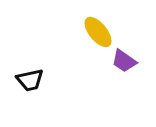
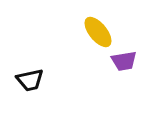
purple trapezoid: rotated 44 degrees counterclockwise
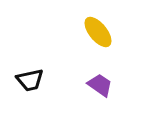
purple trapezoid: moved 24 px left, 24 px down; rotated 136 degrees counterclockwise
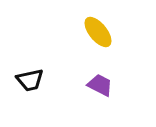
purple trapezoid: rotated 8 degrees counterclockwise
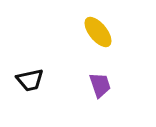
purple trapezoid: rotated 44 degrees clockwise
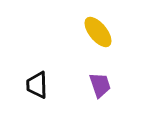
black trapezoid: moved 7 px right, 5 px down; rotated 100 degrees clockwise
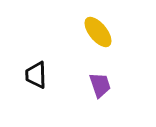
black trapezoid: moved 1 px left, 10 px up
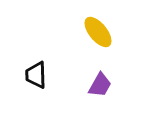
purple trapezoid: rotated 48 degrees clockwise
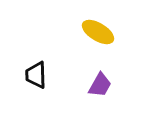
yellow ellipse: rotated 20 degrees counterclockwise
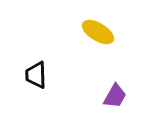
purple trapezoid: moved 15 px right, 11 px down
